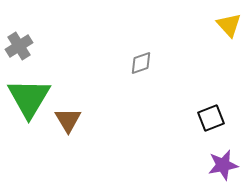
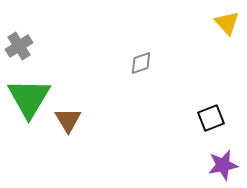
yellow triangle: moved 2 px left, 2 px up
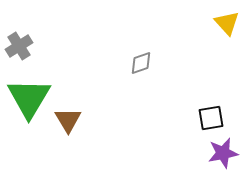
black square: rotated 12 degrees clockwise
purple star: moved 12 px up
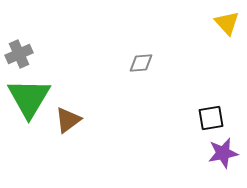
gray cross: moved 8 px down; rotated 8 degrees clockwise
gray diamond: rotated 15 degrees clockwise
brown triangle: rotated 24 degrees clockwise
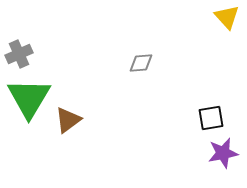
yellow triangle: moved 6 px up
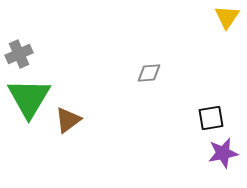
yellow triangle: rotated 16 degrees clockwise
gray diamond: moved 8 px right, 10 px down
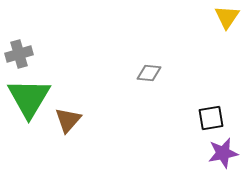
gray cross: rotated 8 degrees clockwise
gray diamond: rotated 10 degrees clockwise
brown triangle: rotated 12 degrees counterclockwise
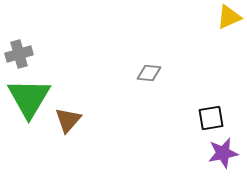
yellow triangle: moved 2 px right; rotated 32 degrees clockwise
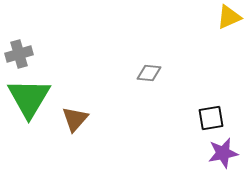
brown triangle: moved 7 px right, 1 px up
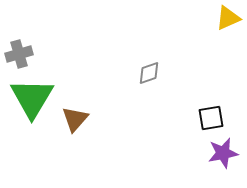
yellow triangle: moved 1 px left, 1 px down
gray diamond: rotated 25 degrees counterclockwise
green triangle: moved 3 px right
